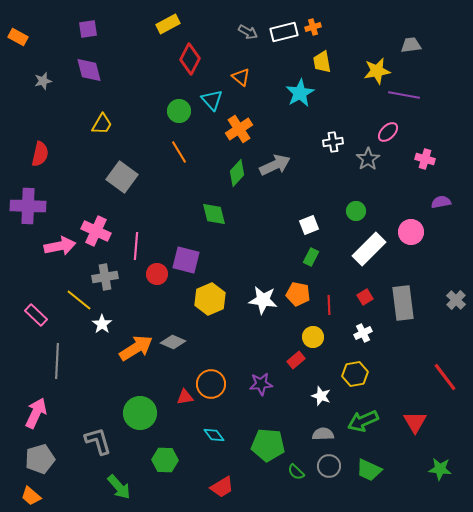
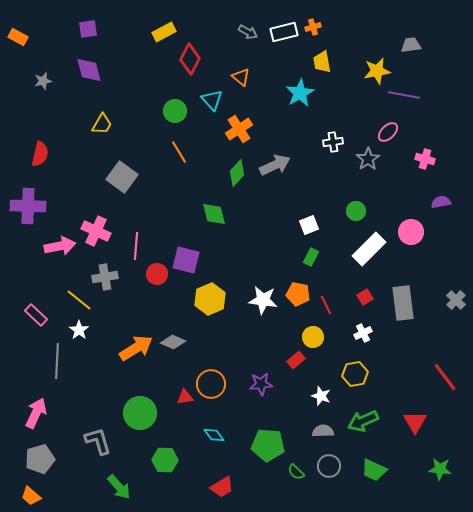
yellow rectangle at (168, 24): moved 4 px left, 8 px down
green circle at (179, 111): moved 4 px left
red line at (329, 305): moved 3 px left; rotated 24 degrees counterclockwise
white star at (102, 324): moved 23 px left, 6 px down
gray semicircle at (323, 434): moved 3 px up
green trapezoid at (369, 470): moved 5 px right
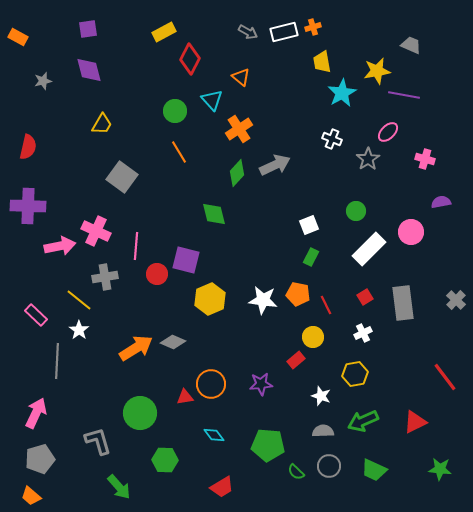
gray trapezoid at (411, 45): rotated 30 degrees clockwise
cyan star at (300, 93): moved 42 px right
white cross at (333, 142): moved 1 px left, 3 px up; rotated 30 degrees clockwise
red semicircle at (40, 154): moved 12 px left, 7 px up
red triangle at (415, 422): rotated 35 degrees clockwise
